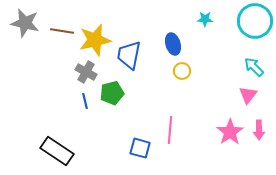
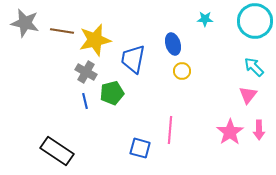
blue trapezoid: moved 4 px right, 4 px down
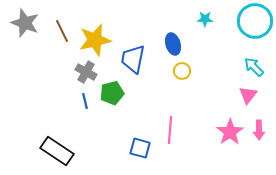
gray star: rotated 8 degrees clockwise
brown line: rotated 55 degrees clockwise
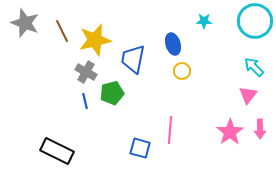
cyan star: moved 1 px left, 2 px down
pink arrow: moved 1 px right, 1 px up
black rectangle: rotated 8 degrees counterclockwise
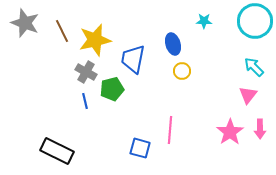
green pentagon: moved 4 px up
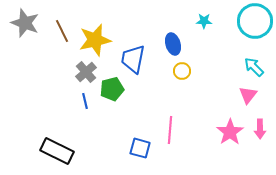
gray cross: rotated 20 degrees clockwise
